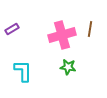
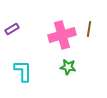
brown line: moved 1 px left
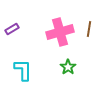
pink cross: moved 2 px left, 3 px up
green star: rotated 28 degrees clockwise
cyan L-shape: moved 1 px up
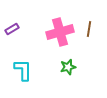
green star: rotated 21 degrees clockwise
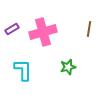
pink cross: moved 17 px left
